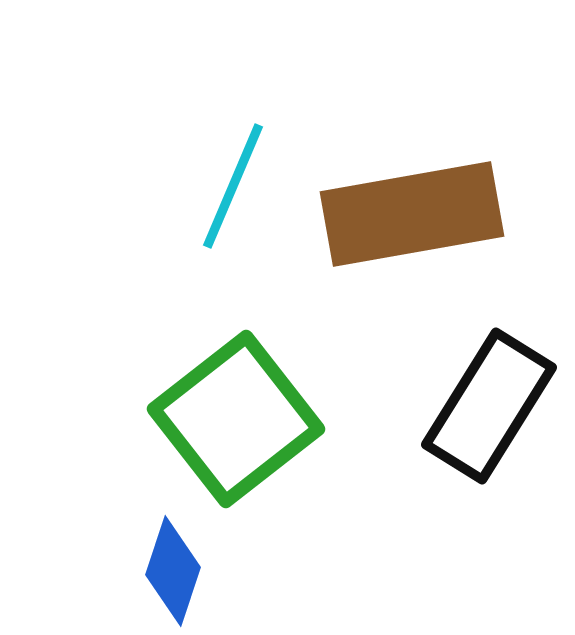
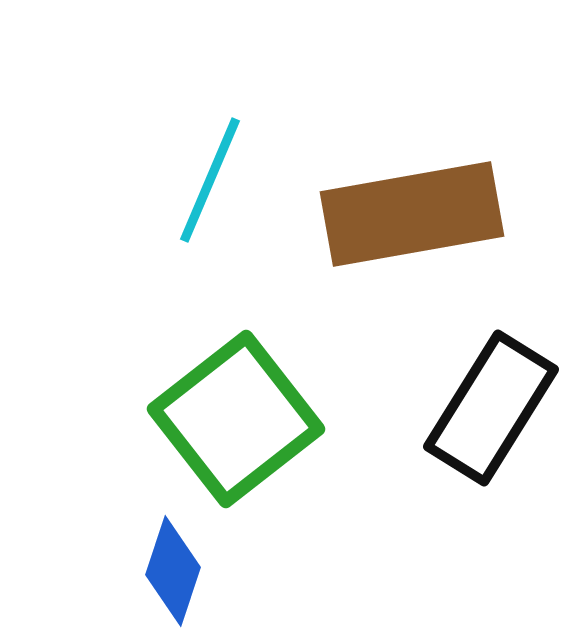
cyan line: moved 23 px left, 6 px up
black rectangle: moved 2 px right, 2 px down
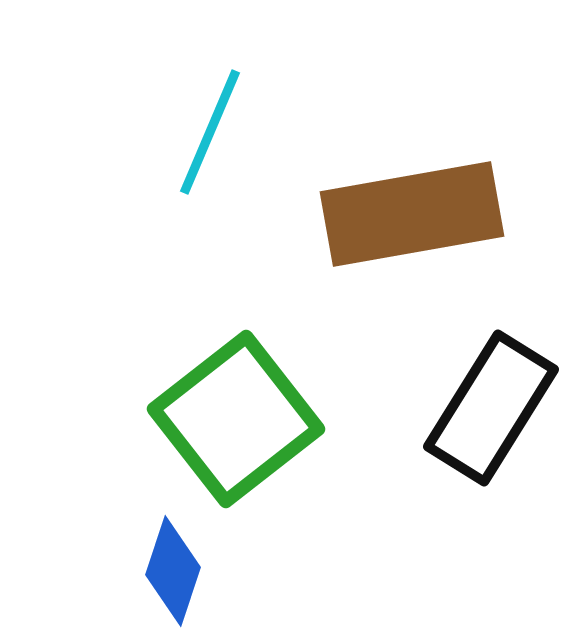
cyan line: moved 48 px up
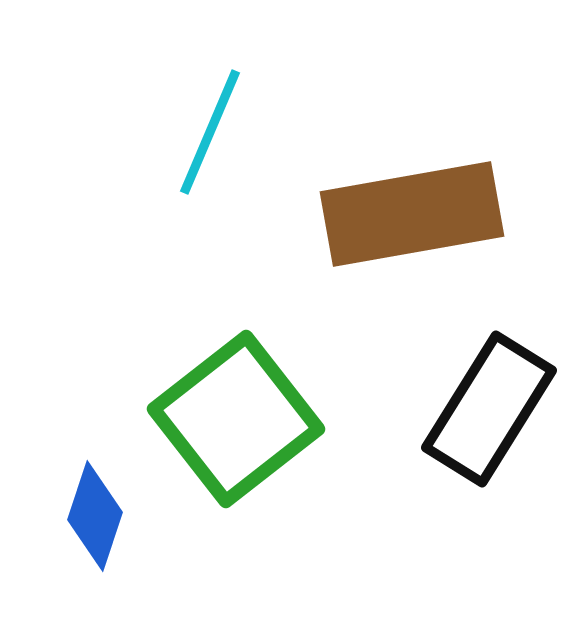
black rectangle: moved 2 px left, 1 px down
blue diamond: moved 78 px left, 55 px up
